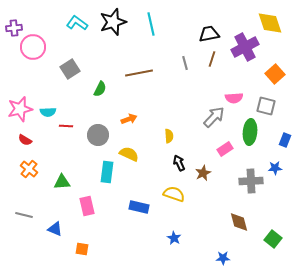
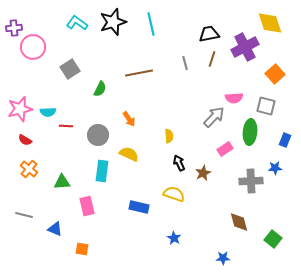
orange arrow at (129, 119): rotated 77 degrees clockwise
cyan rectangle at (107, 172): moved 5 px left, 1 px up
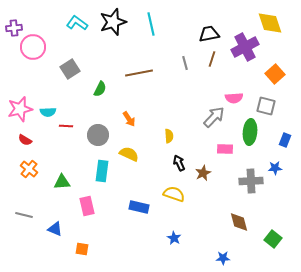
pink rectangle at (225, 149): rotated 35 degrees clockwise
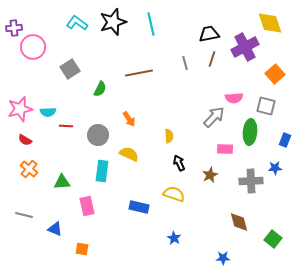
brown star at (203, 173): moved 7 px right, 2 px down
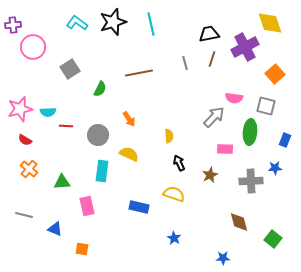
purple cross at (14, 28): moved 1 px left, 3 px up
pink semicircle at (234, 98): rotated 12 degrees clockwise
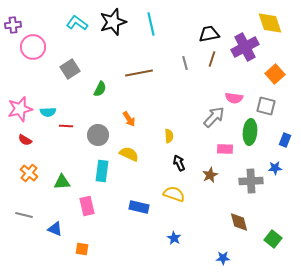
orange cross at (29, 169): moved 4 px down
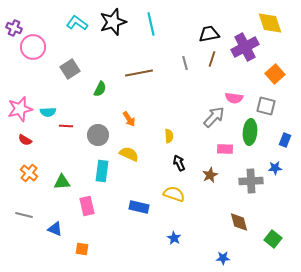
purple cross at (13, 25): moved 1 px right, 3 px down; rotated 28 degrees clockwise
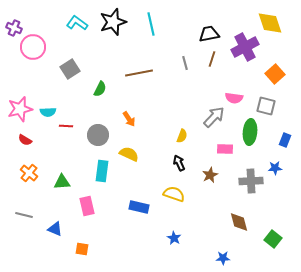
yellow semicircle at (169, 136): moved 13 px right; rotated 24 degrees clockwise
